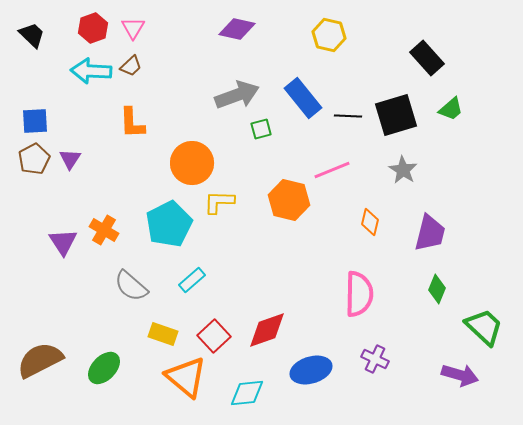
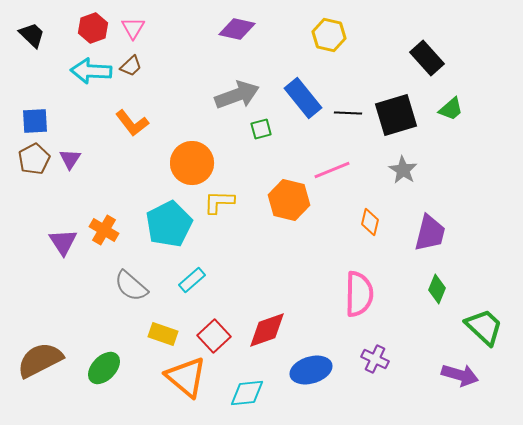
black line at (348, 116): moved 3 px up
orange L-shape at (132, 123): rotated 36 degrees counterclockwise
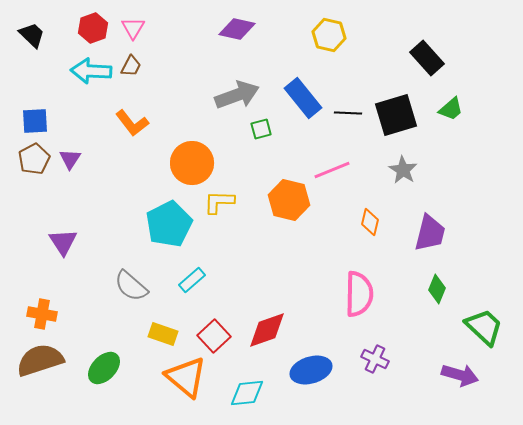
brown trapezoid at (131, 66): rotated 20 degrees counterclockwise
orange cross at (104, 230): moved 62 px left, 84 px down; rotated 20 degrees counterclockwise
brown semicircle at (40, 360): rotated 9 degrees clockwise
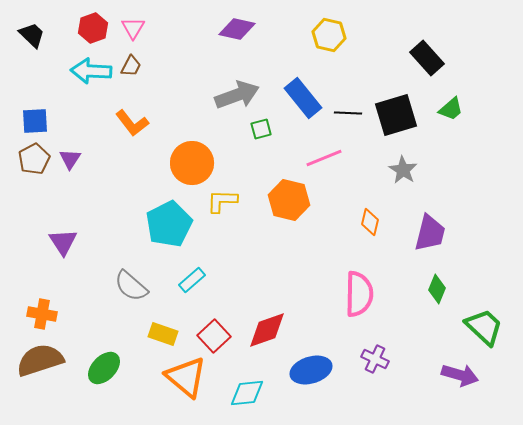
pink line at (332, 170): moved 8 px left, 12 px up
yellow L-shape at (219, 202): moved 3 px right, 1 px up
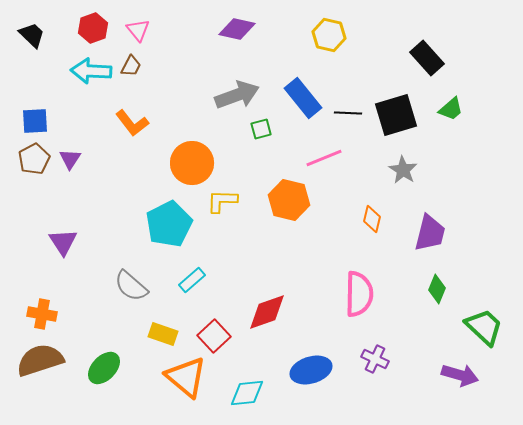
pink triangle at (133, 28): moved 5 px right, 2 px down; rotated 10 degrees counterclockwise
orange diamond at (370, 222): moved 2 px right, 3 px up
red diamond at (267, 330): moved 18 px up
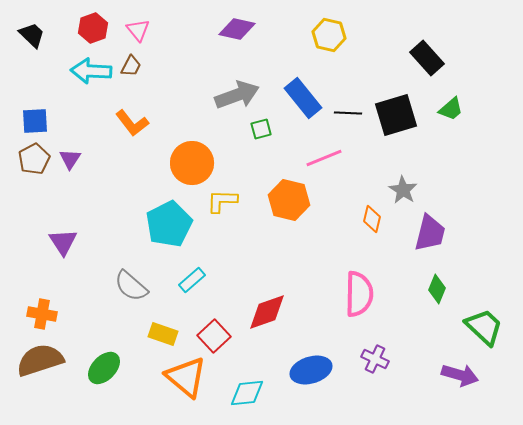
gray star at (403, 170): moved 20 px down
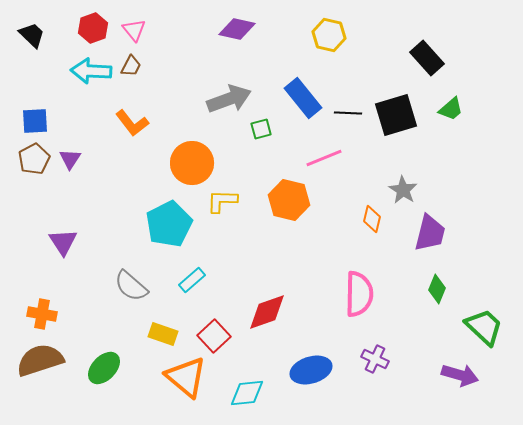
pink triangle at (138, 30): moved 4 px left
gray arrow at (237, 95): moved 8 px left, 4 px down
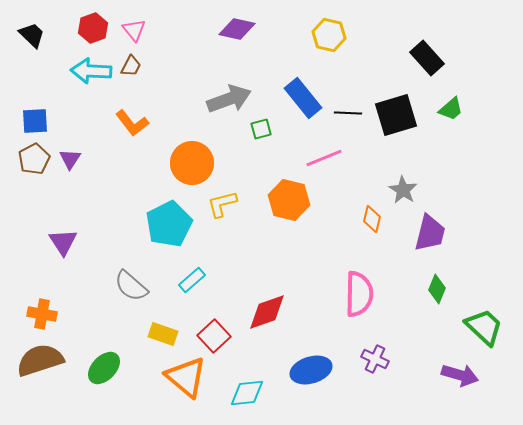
yellow L-shape at (222, 201): moved 3 px down; rotated 16 degrees counterclockwise
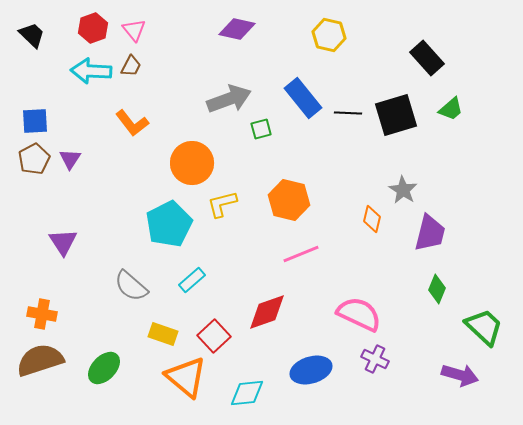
pink line at (324, 158): moved 23 px left, 96 px down
pink semicircle at (359, 294): moved 20 px down; rotated 66 degrees counterclockwise
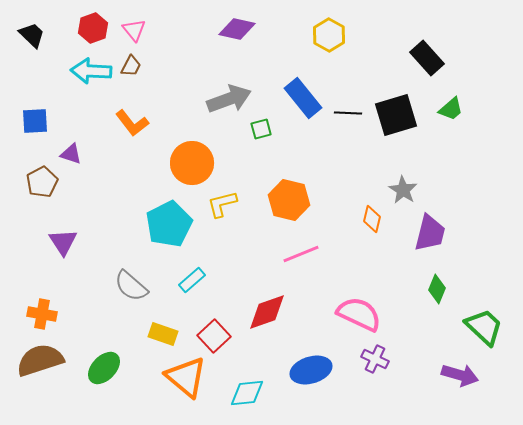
yellow hexagon at (329, 35): rotated 16 degrees clockwise
brown pentagon at (34, 159): moved 8 px right, 23 px down
purple triangle at (70, 159): moved 1 px right, 5 px up; rotated 45 degrees counterclockwise
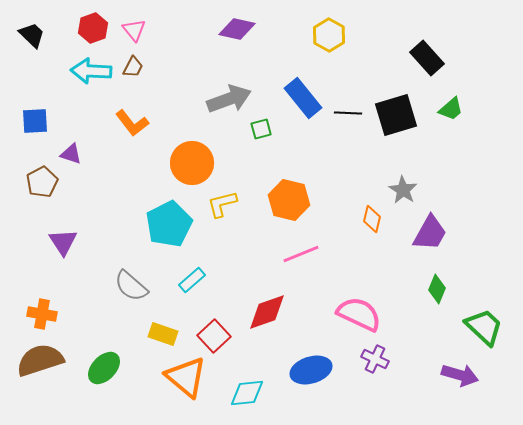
brown trapezoid at (131, 66): moved 2 px right, 1 px down
purple trapezoid at (430, 233): rotated 15 degrees clockwise
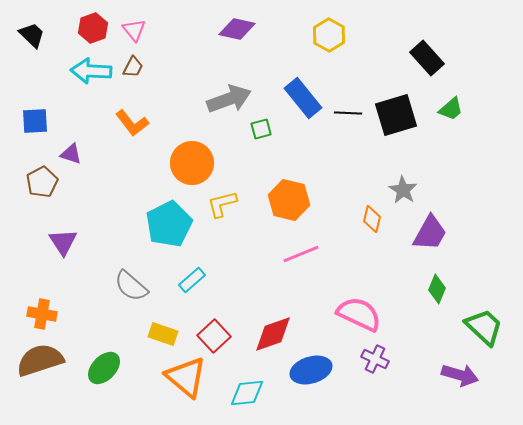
red diamond at (267, 312): moved 6 px right, 22 px down
